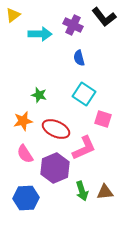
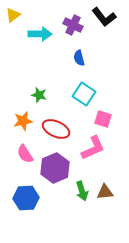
pink L-shape: moved 9 px right
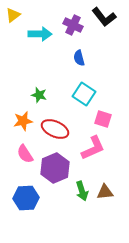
red ellipse: moved 1 px left
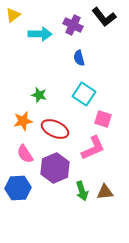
blue hexagon: moved 8 px left, 10 px up
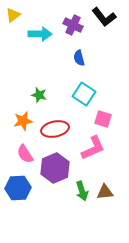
red ellipse: rotated 36 degrees counterclockwise
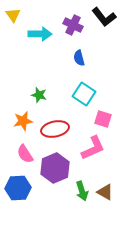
yellow triangle: rotated 28 degrees counterclockwise
brown triangle: rotated 36 degrees clockwise
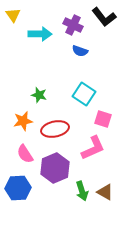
blue semicircle: moved 1 px right, 7 px up; rotated 56 degrees counterclockwise
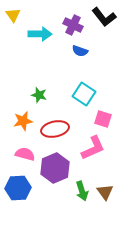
pink semicircle: rotated 138 degrees clockwise
brown triangle: rotated 24 degrees clockwise
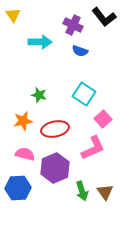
cyan arrow: moved 8 px down
pink square: rotated 30 degrees clockwise
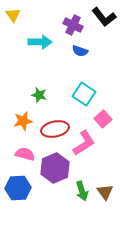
pink L-shape: moved 9 px left, 5 px up; rotated 8 degrees counterclockwise
